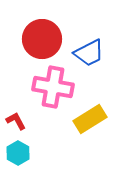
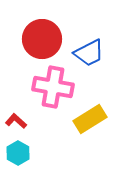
red L-shape: rotated 20 degrees counterclockwise
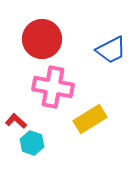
blue trapezoid: moved 22 px right, 3 px up
cyan hexagon: moved 14 px right, 10 px up; rotated 10 degrees counterclockwise
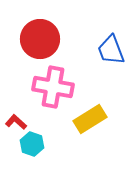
red circle: moved 2 px left
blue trapezoid: rotated 96 degrees clockwise
red L-shape: moved 1 px down
cyan hexagon: moved 1 px down
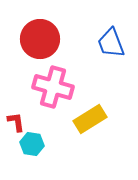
blue trapezoid: moved 7 px up
pink cross: rotated 6 degrees clockwise
red L-shape: rotated 40 degrees clockwise
cyan hexagon: rotated 10 degrees counterclockwise
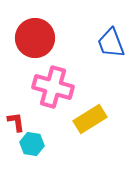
red circle: moved 5 px left, 1 px up
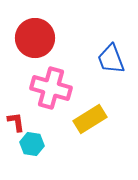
blue trapezoid: moved 16 px down
pink cross: moved 2 px left, 1 px down
